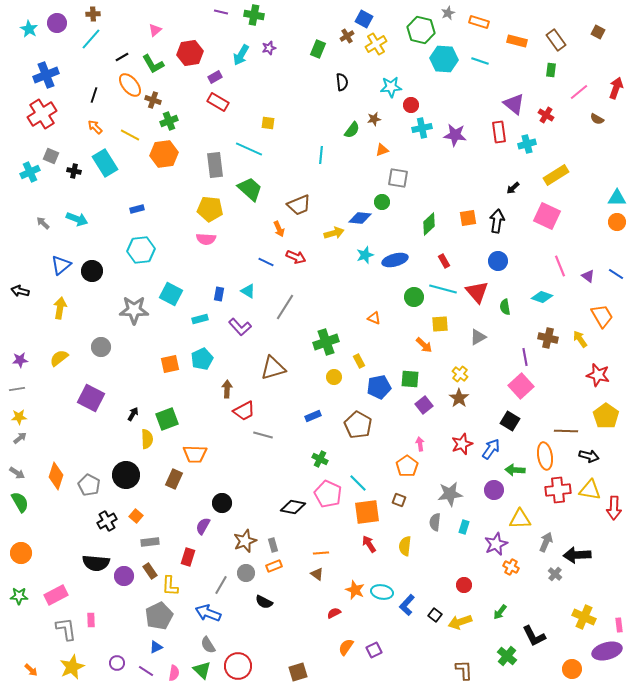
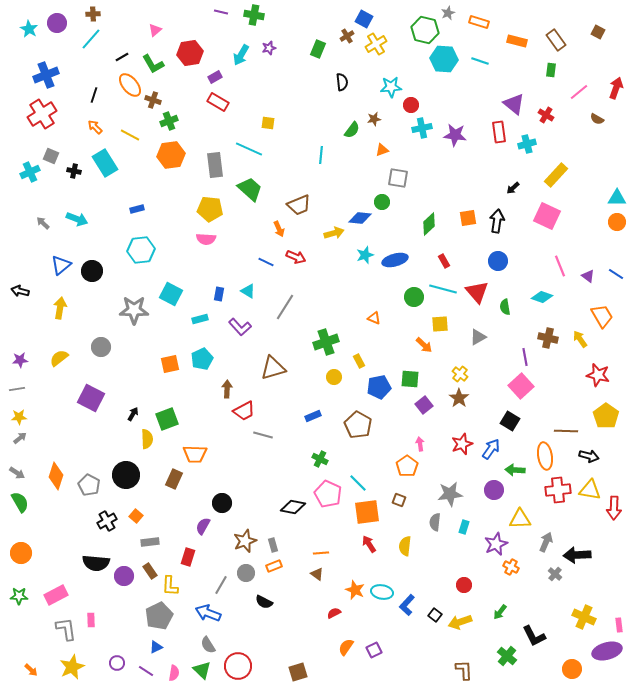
green hexagon at (421, 30): moved 4 px right
orange hexagon at (164, 154): moved 7 px right, 1 px down
yellow rectangle at (556, 175): rotated 15 degrees counterclockwise
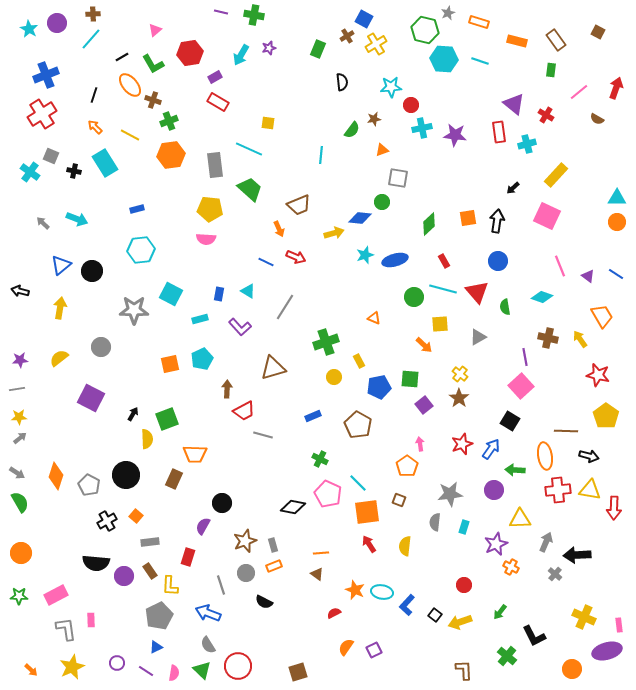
cyan cross at (30, 172): rotated 30 degrees counterclockwise
gray line at (221, 585): rotated 48 degrees counterclockwise
